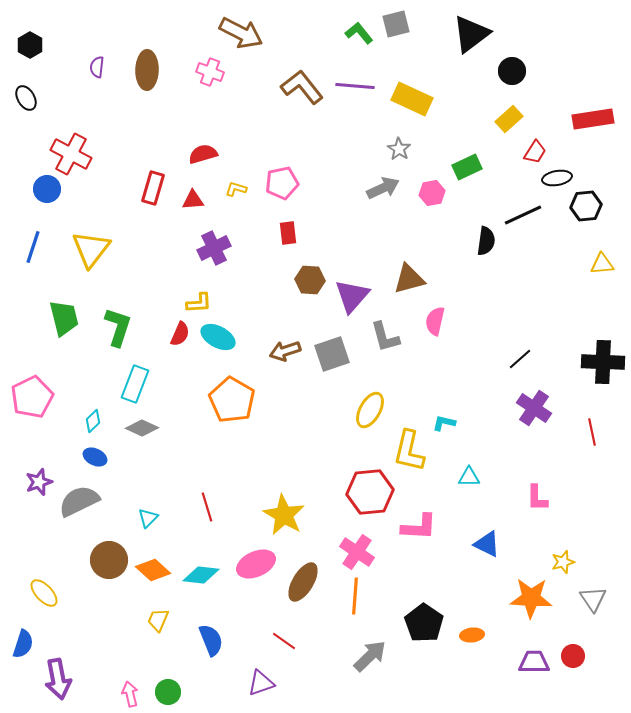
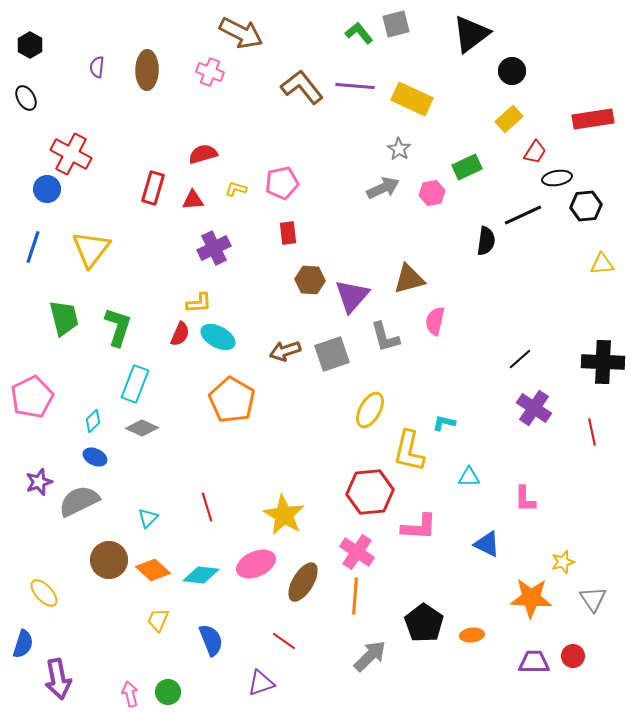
pink L-shape at (537, 498): moved 12 px left, 1 px down
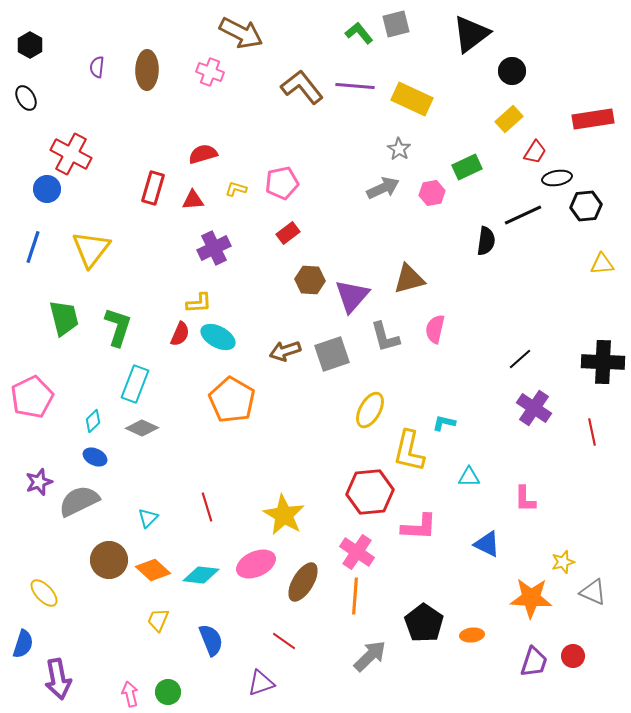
red rectangle at (288, 233): rotated 60 degrees clockwise
pink semicircle at (435, 321): moved 8 px down
gray triangle at (593, 599): moved 7 px up; rotated 32 degrees counterclockwise
purple trapezoid at (534, 662): rotated 108 degrees clockwise
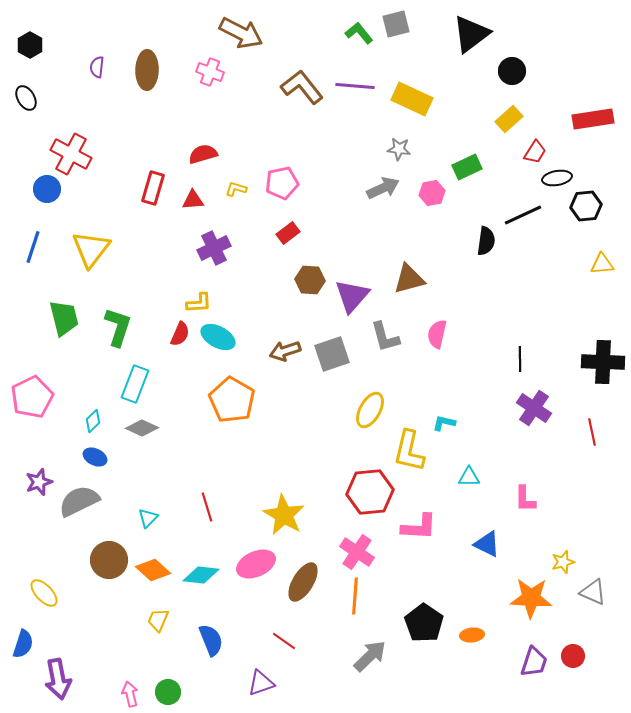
gray star at (399, 149): rotated 25 degrees counterclockwise
pink semicircle at (435, 329): moved 2 px right, 5 px down
black line at (520, 359): rotated 50 degrees counterclockwise
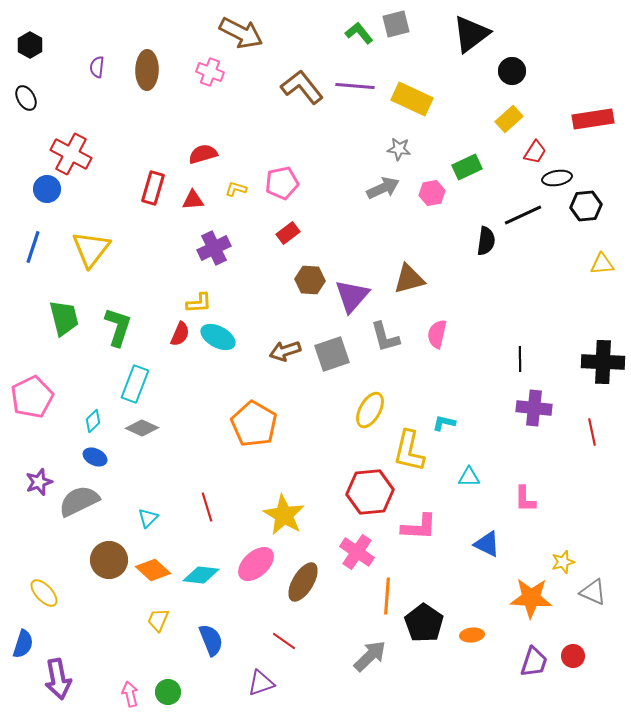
orange pentagon at (232, 400): moved 22 px right, 24 px down
purple cross at (534, 408): rotated 28 degrees counterclockwise
pink ellipse at (256, 564): rotated 18 degrees counterclockwise
orange line at (355, 596): moved 32 px right
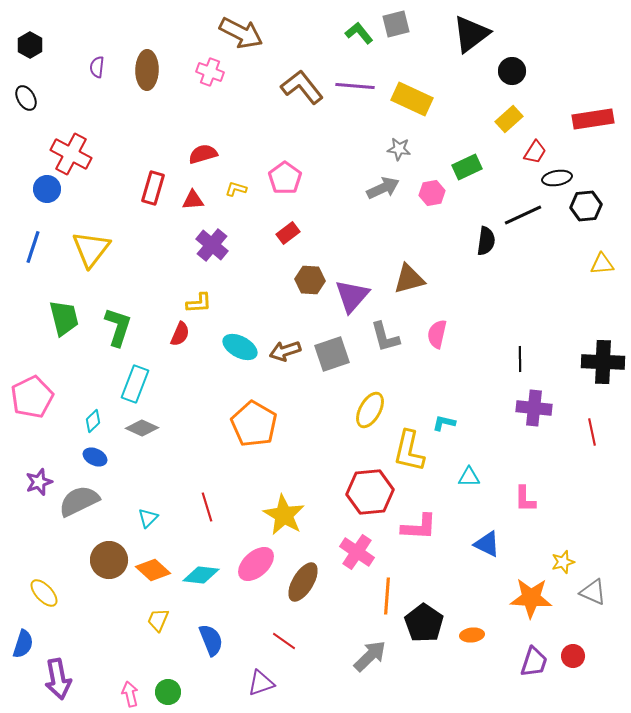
pink pentagon at (282, 183): moved 3 px right, 5 px up; rotated 24 degrees counterclockwise
purple cross at (214, 248): moved 2 px left, 3 px up; rotated 24 degrees counterclockwise
cyan ellipse at (218, 337): moved 22 px right, 10 px down
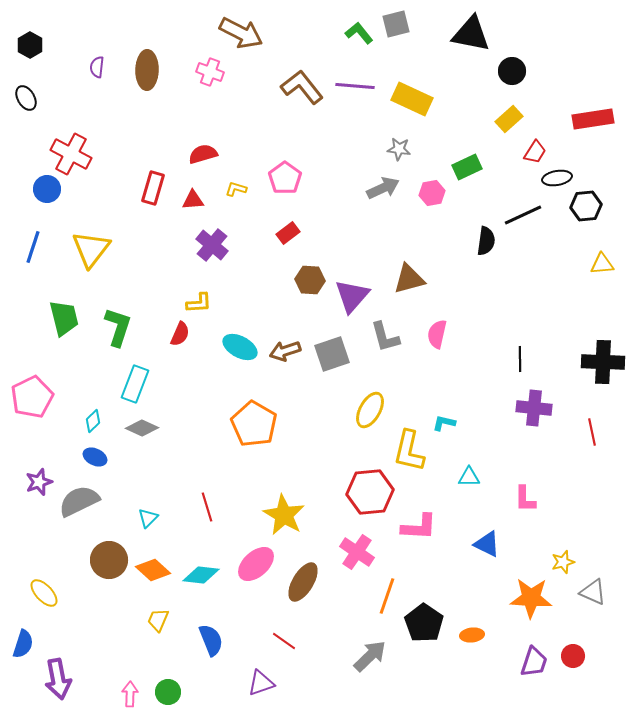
black triangle at (471, 34): rotated 48 degrees clockwise
orange line at (387, 596): rotated 15 degrees clockwise
pink arrow at (130, 694): rotated 15 degrees clockwise
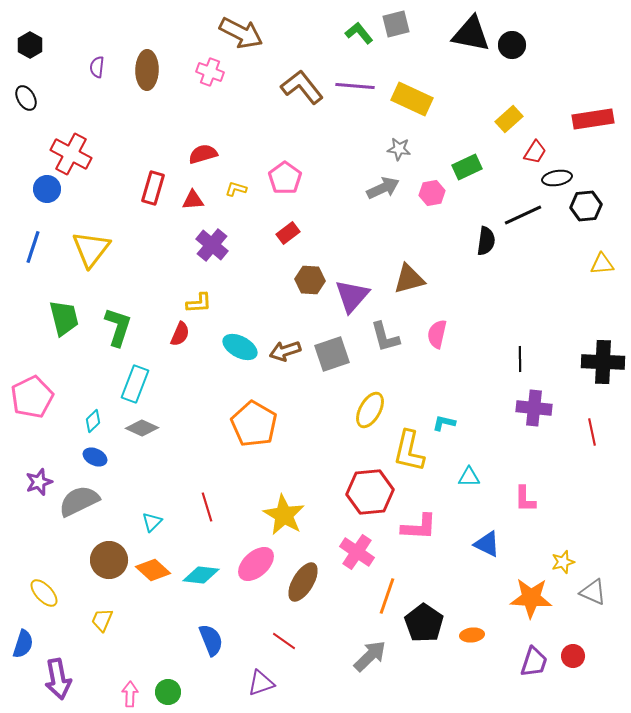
black circle at (512, 71): moved 26 px up
cyan triangle at (148, 518): moved 4 px right, 4 px down
yellow trapezoid at (158, 620): moved 56 px left
